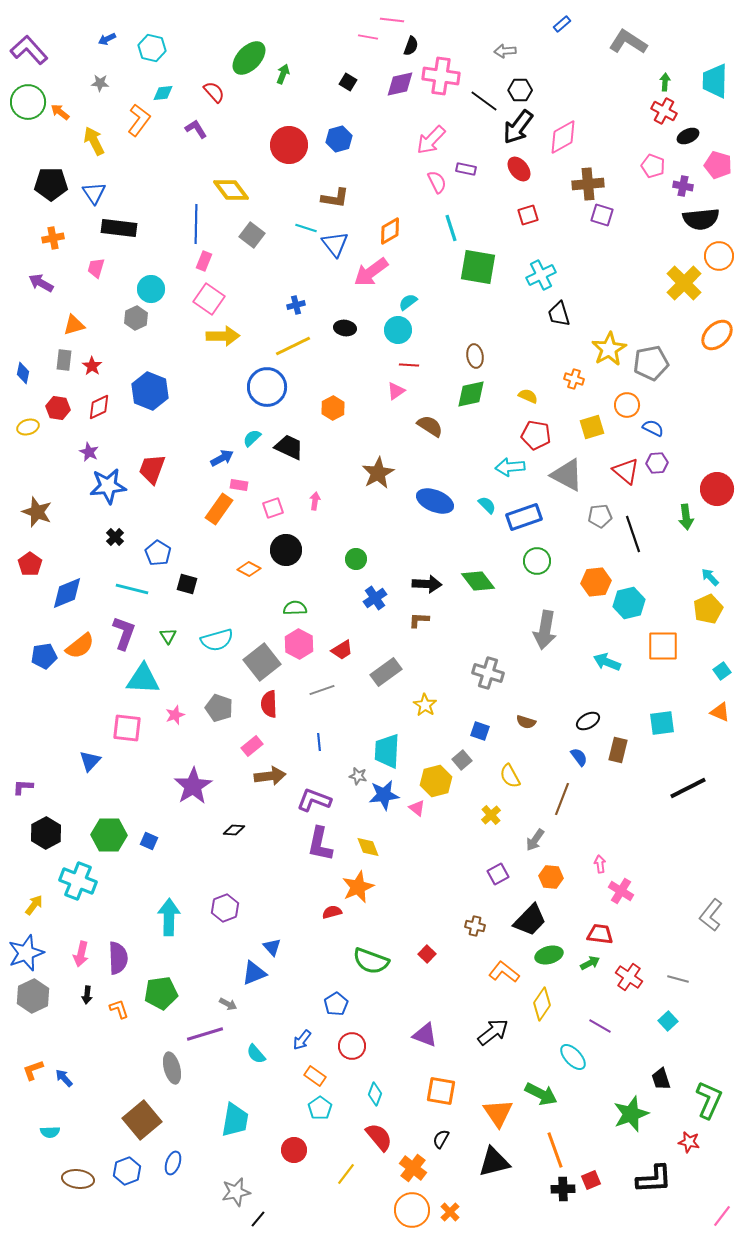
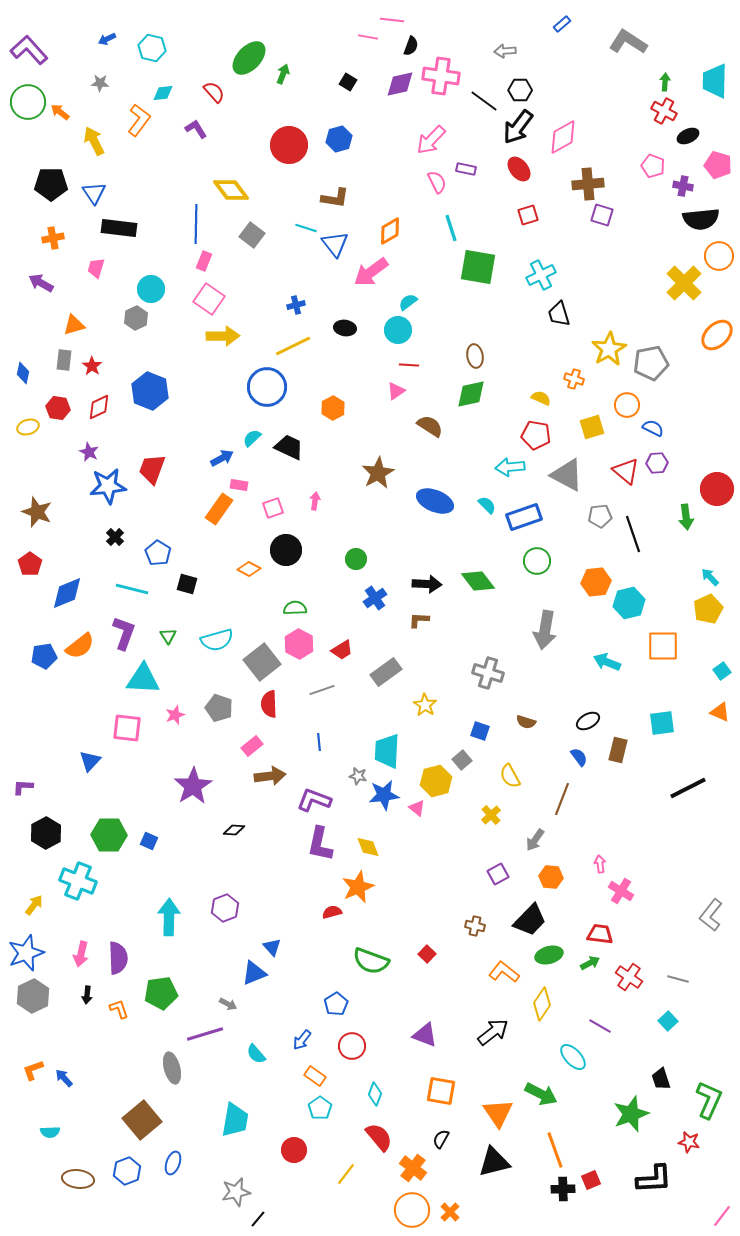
yellow semicircle at (528, 396): moved 13 px right, 2 px down
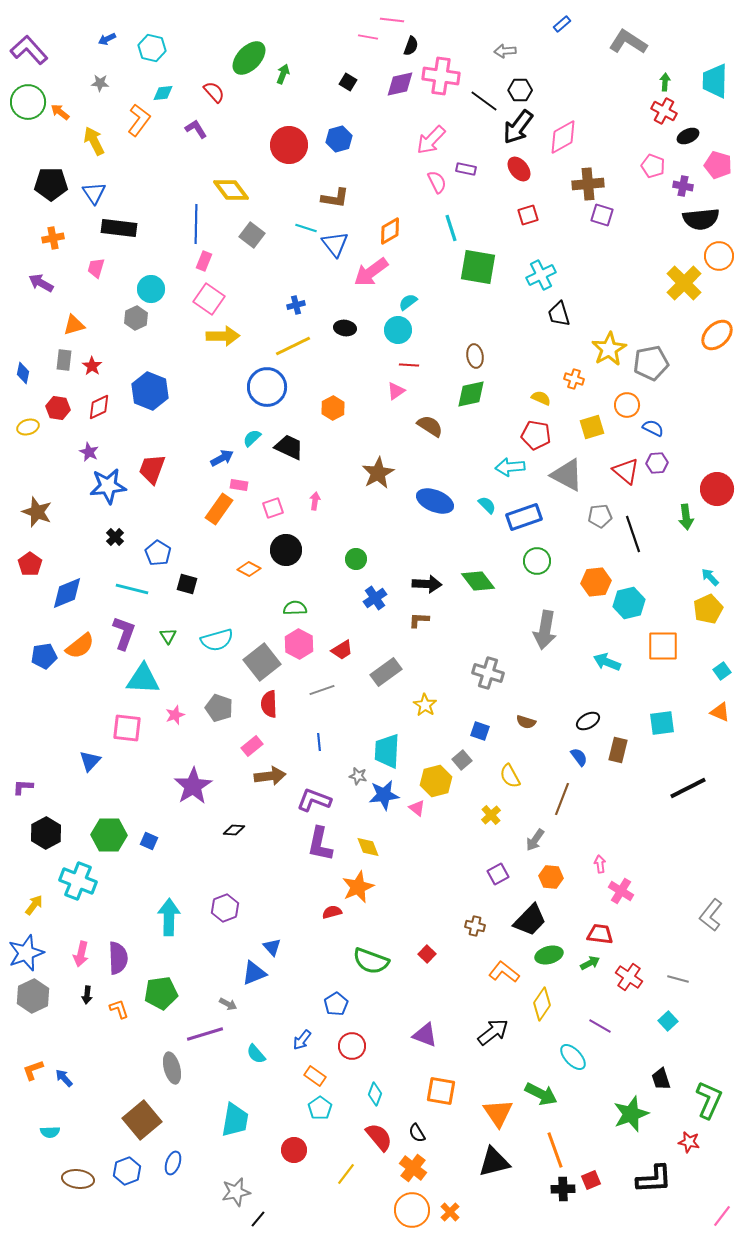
black semicircle at (441, 1139): moved 24 px left, 6 px up; rotated 60 degrees counterclockwise
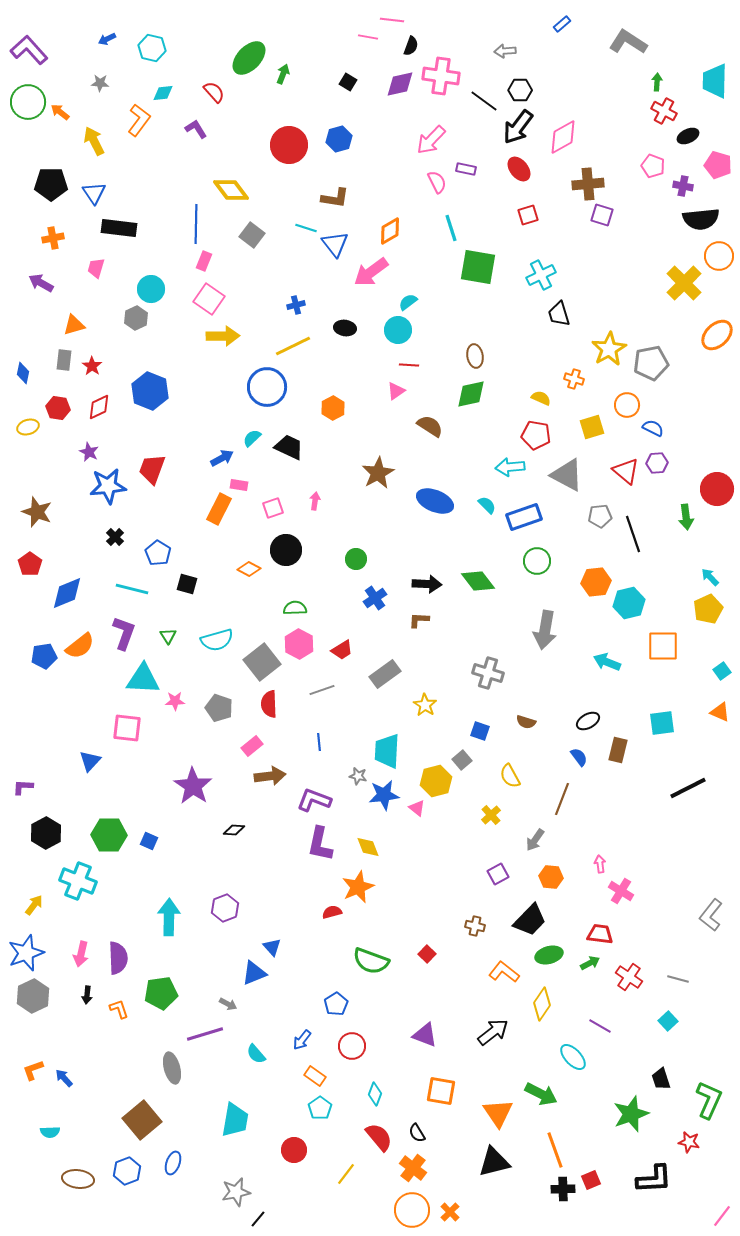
green arrow at (665, 82): moved 8 px left
orange rectangle at (219, 509): rotated 8 degrees counterclockwise
gray rectangle at (386, 672): moved 1 px left, 2 px down
pink star at (175, 715): moved 14 px up; rotated 18 degrees clockwise
purple star at (193, 786): rotated 6 degrees counterclockwise
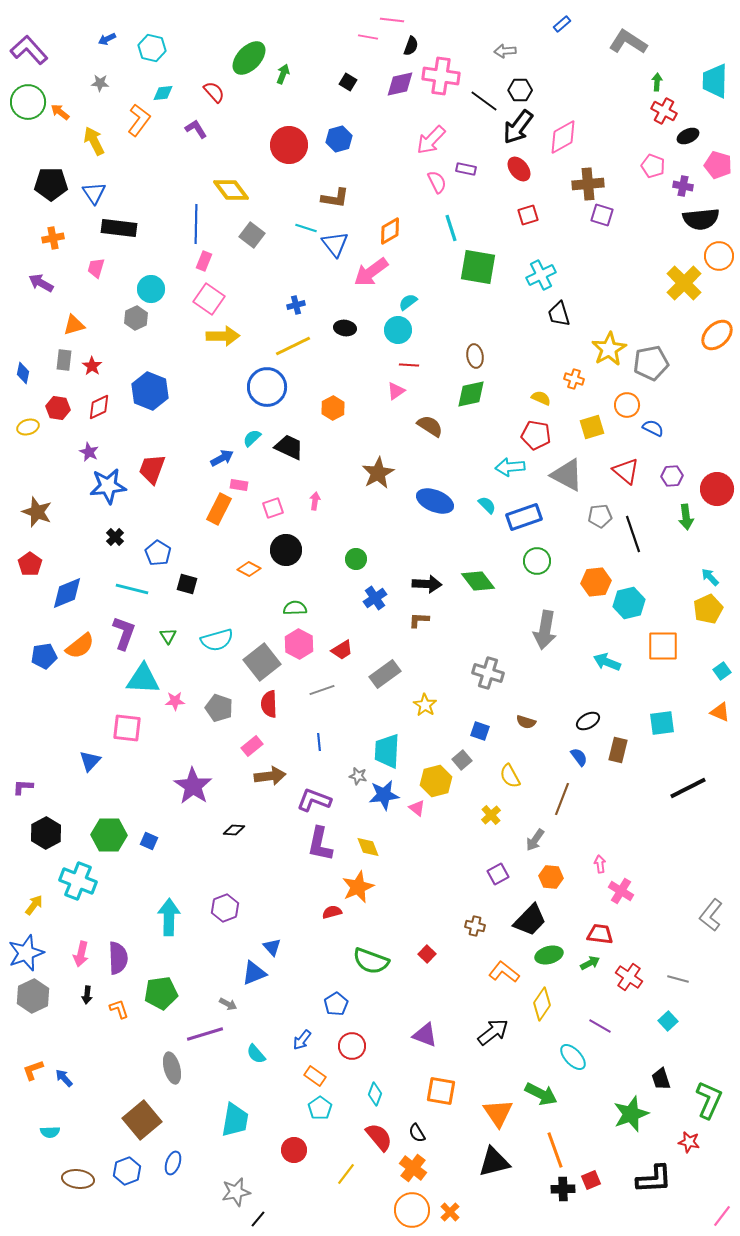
purple hexagon at (657, 463): moved 15 px right, 13 px down
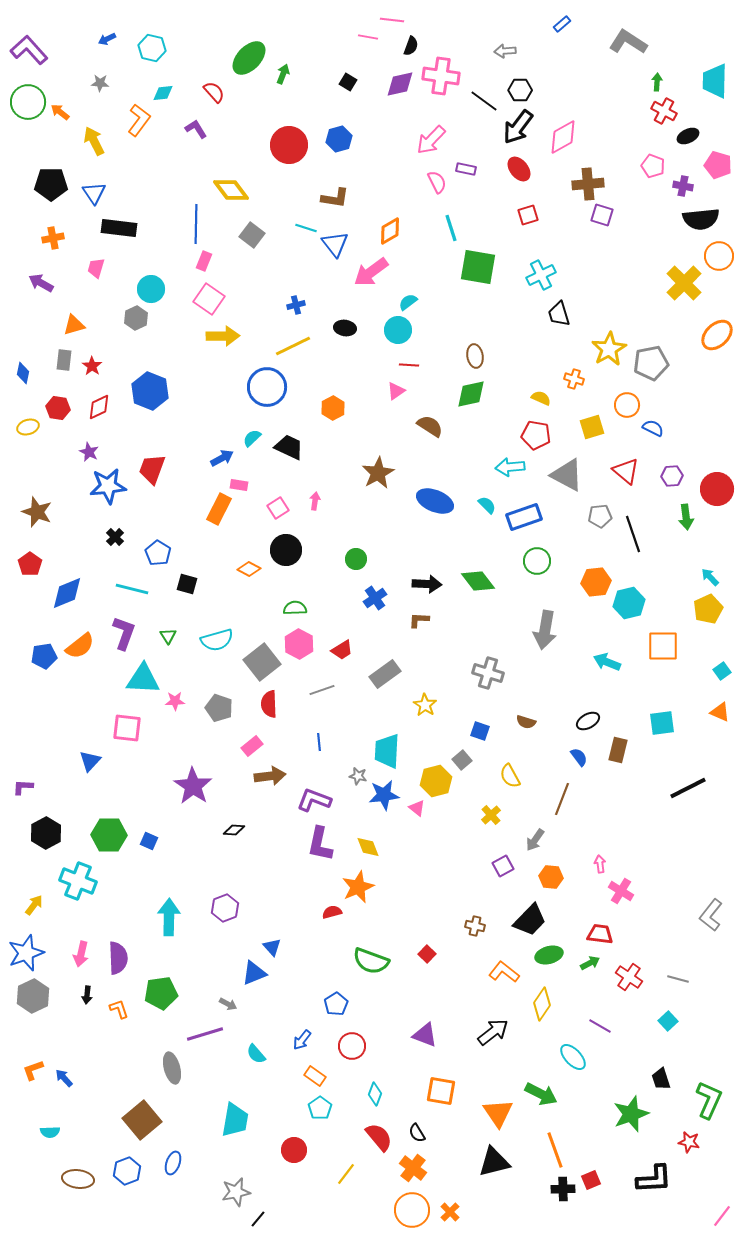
pink square at (273, 508): moved 5 px right; rotated 15 degrees counterclockwise
purple square at (498, 874): moved 5 px right, 8 px up
